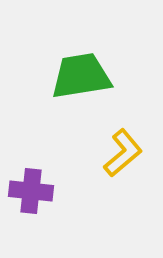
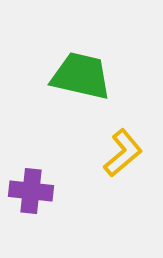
green trapezoid: rotated 22 degrees clockwise
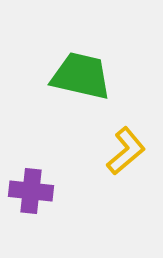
yellow L-shape: moved 3 px right, 2 px up
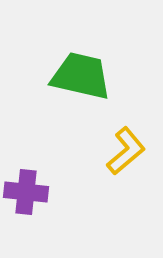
purple cross: moved 5 px left, 1 px down
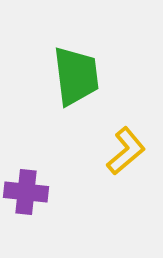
green trapezoid: moved 5 px left; rotated 70 degrees clockwise
